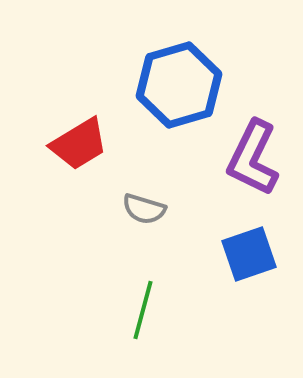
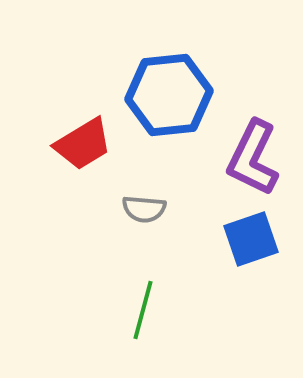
blue hexagon: moved 10 px left, 10 px down; rotated 10 degrees clockwise
red trapezoid: moved 4 px right
gray semicircle: rotated 12 degrees counterclockwise
blue square: moved 2 px right, 15 px up
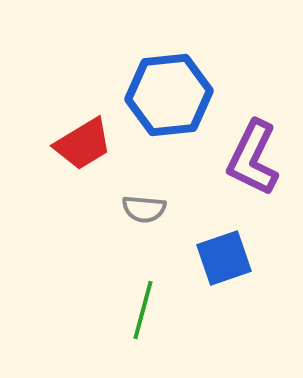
blue square: moved 27 px left, 19 px down
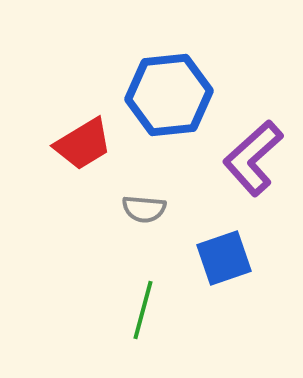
purple L-shape: rotated 22 degrees clockwise
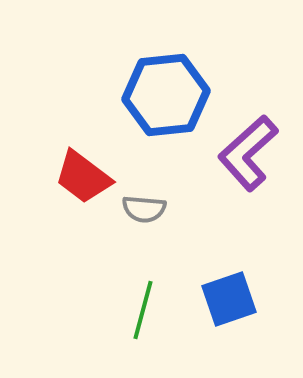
blue hexagon: moved 3 px left
red trapezoid: moved 33 px down; rotated 68 degrees clockwise
purple L-shape: moved 5 px left, 5 px up
blue square: moved 5 px right, 41 px down
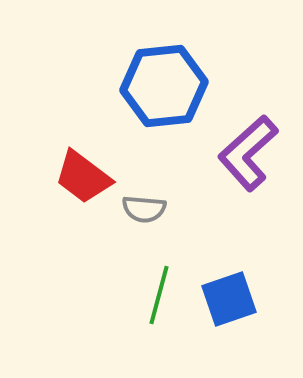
blue hexagon: moved 2 px left, 9 px up
green line: moved 16 px right, 15 px up
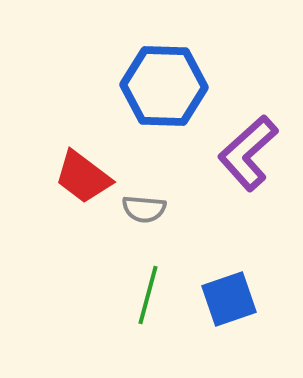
blue hexagon: rotated 8 degrees clockwise
green line: moved 11 px left
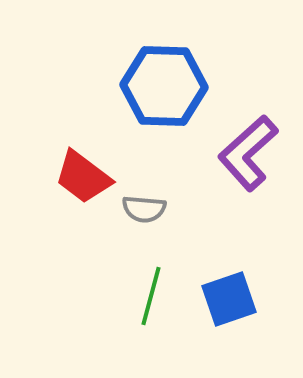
green line: moved 3 px right, 1 px down
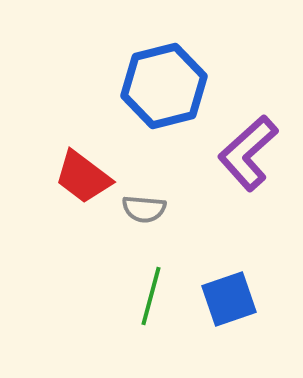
blue hexagon: rotated 16 degrees counterclockwise
